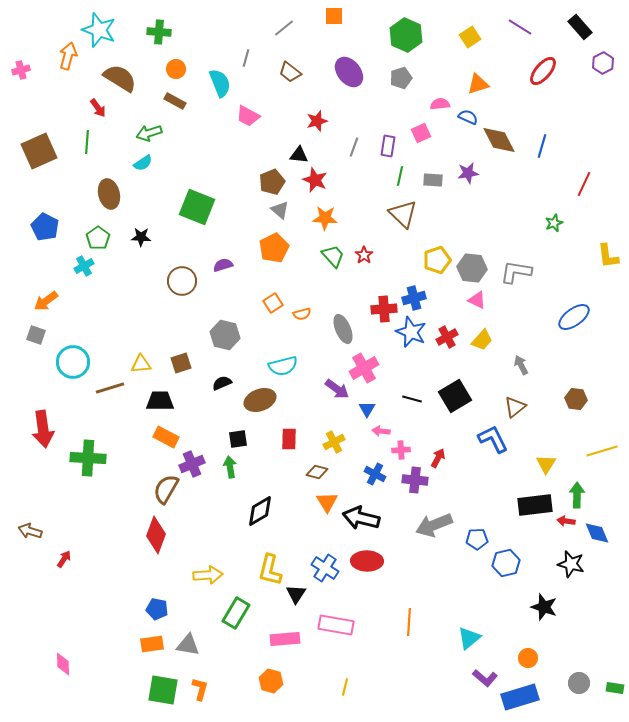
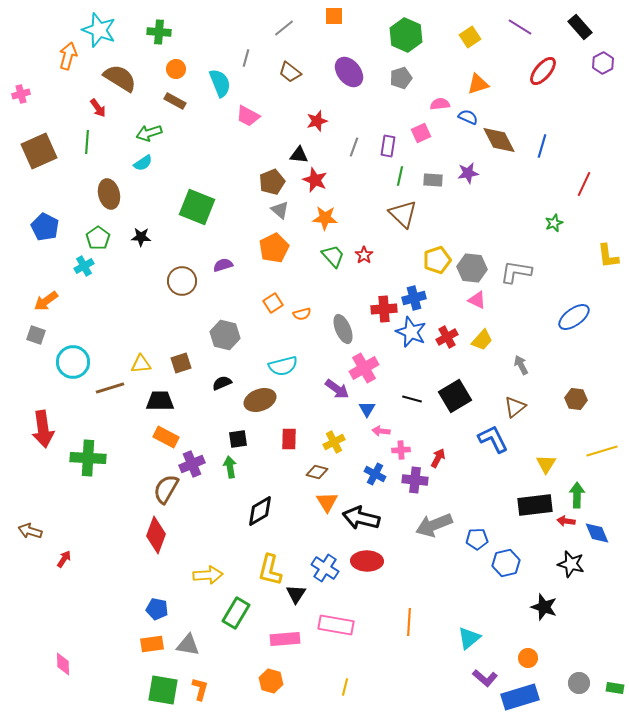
pink cross at (21, 70): moved 24 px down
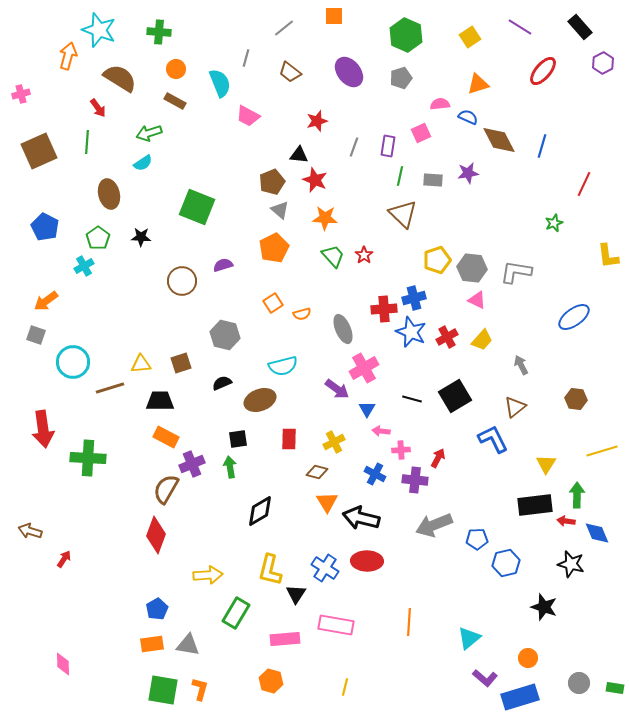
blue pentagon at (157, 609): rotated 30 degrees clockwise
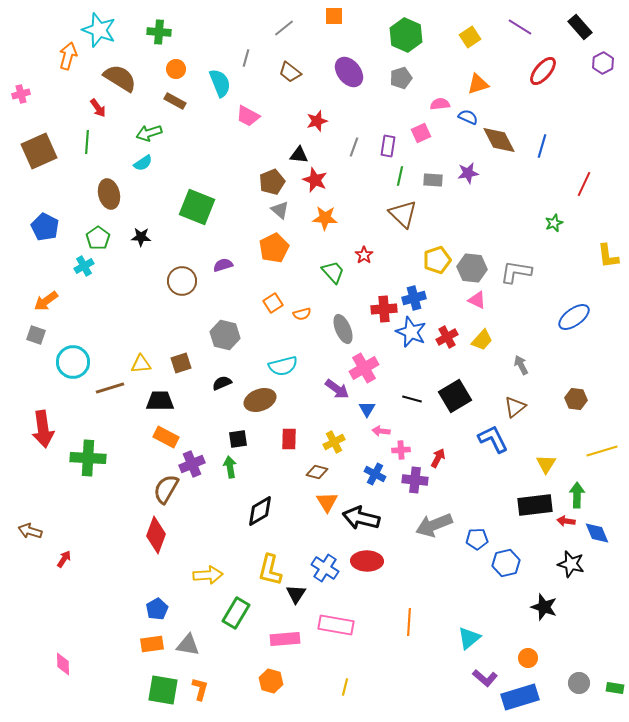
green trapezoid at (333, 256): moved 16 px down
